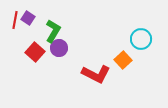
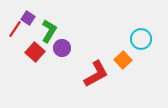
red line: moved 9 px down; rotated 24 degrees clockwise
green L-shape: moved 4 px left
purple circle: moved 3 px right
red L-shape: rotated 56 degrees counterclockwise
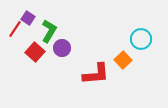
red L-shape: rotated 24 degrees clockwise
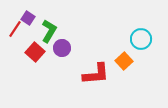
orange square: moved 1 px right, 1 px down
